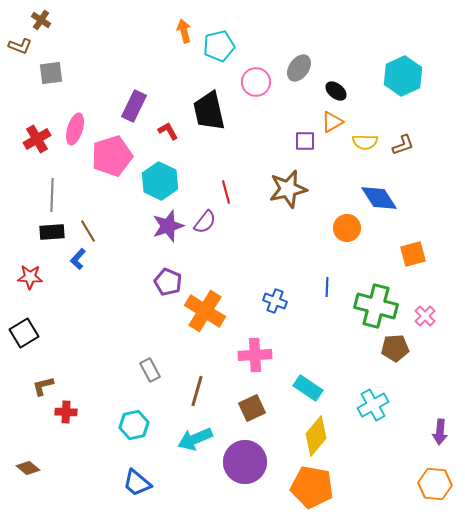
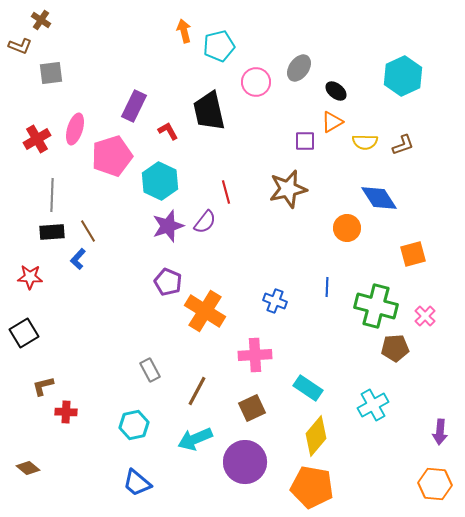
brown line at (197, 391): rotated 12 degrees clockwise
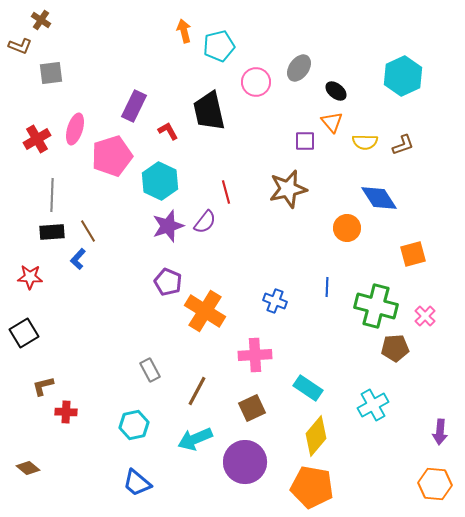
orange triangle at (332, 122): rotated 40 degrees counterclockwise
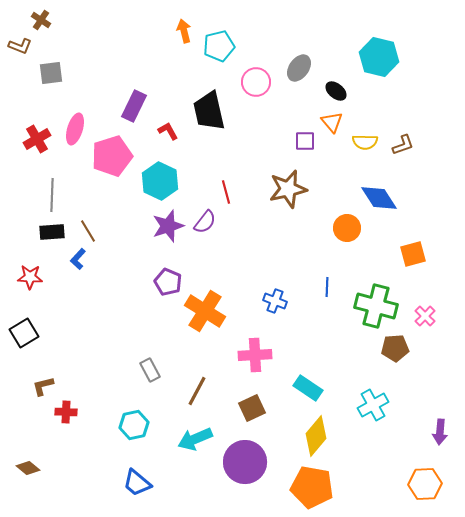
cyan hexagon at (403, 76): moved 24 px left, 19 px up; rotated 21 degrees counterclockwise
orange hexagon at (435, 484): moved 10 px left; rotated 8 degrees counterclockwise
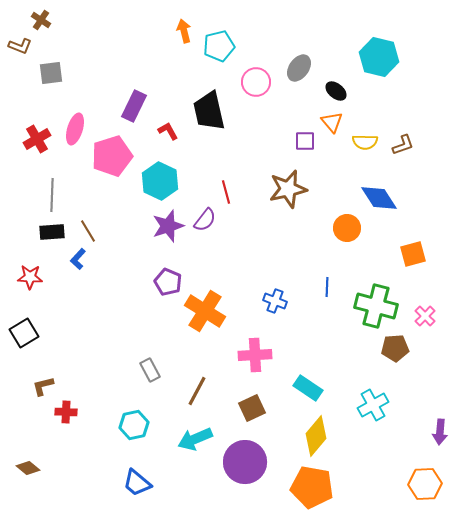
purple semicircle at (205, 222): moved 2 px up
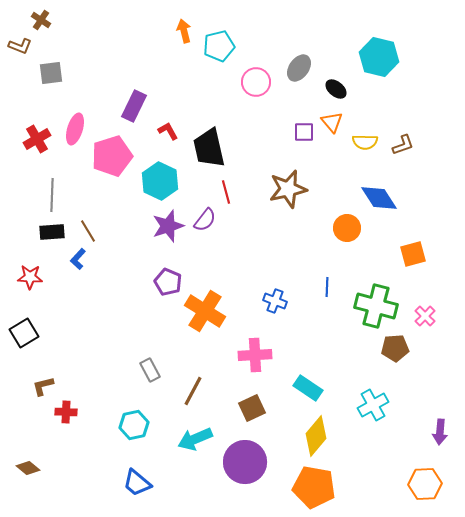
black ellipse at (336, 91): moved 2 px up
black trapezoid at (209, 111): moved 37 px down
purple square at (305, 141): moved 1 px left, 9 px up
brown line at (197, 391): moved 4 px left
orange pentagon at (312, 487): moved 2 px right
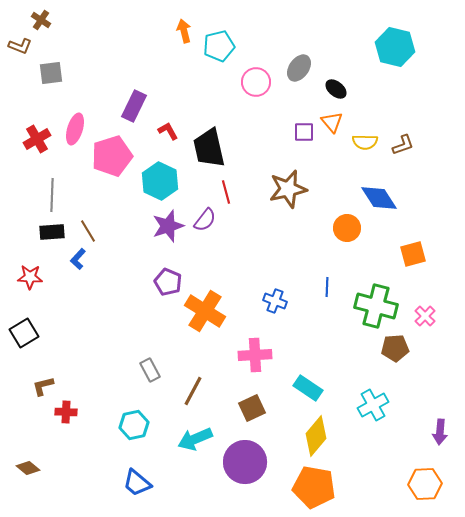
cyan hexagon at (379, 57): moved 16 px right, 10 px up
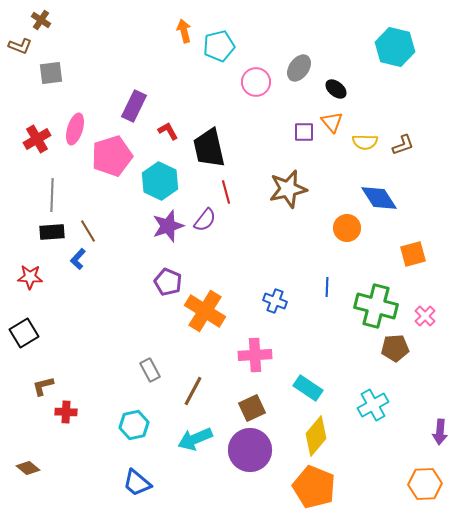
purple circle at (245, 462): moved 5 px right, 12 px up
orange pentagon at (314, 487): rotated 12 degrees clockwise
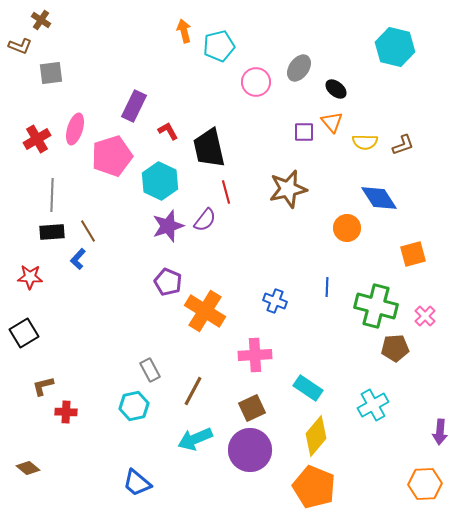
cyan hexagon at (134, 425): moved 19 px up
